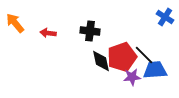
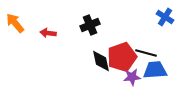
black cross: moved 6 px up; rotated 30 degrees counterclockwise
black line: moved 2 px right, 2 px up; rotated 30 degrees counterclockwise
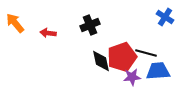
blue trapezoid: moved 3 px right, 1 px down
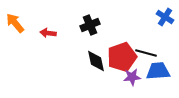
black diamond: moved 5 px left
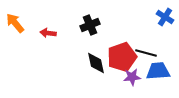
black diamond: moved 2 px down
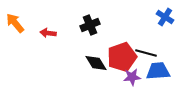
black diamond: rotated 20 degrees counterclockwise
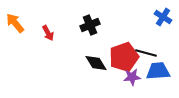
blue cross: moved 2 px left
red arrow: rotated 126 degrees counterclockwise
red pentagon: moved 2 px right
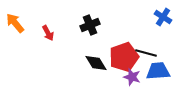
purple star: rotated 24 degrees clockwise
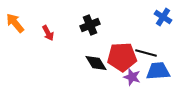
red pentagon: moved 2 px left; rotated 16 degrees clockwise
